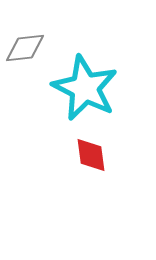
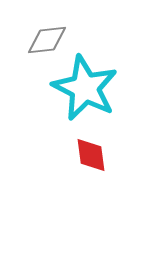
gray diamond: moved 22 px right, 8 px up
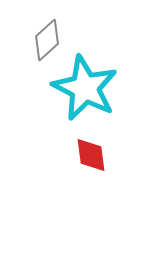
gray diamond: rotated 36 degrees counterclockwise
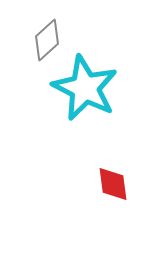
red diamond: moved 22 px right, 29 px down
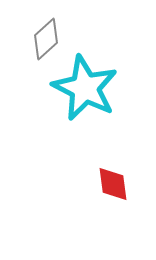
gray diamond: moved 1 px left, 1 px up
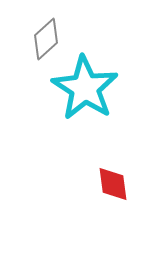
cyan star: rotated 6 degrees clockwise
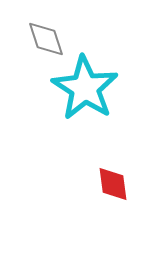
gray diamond: rotated 66 degrees counterclockwise
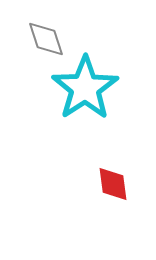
cyan star: rotated 6 degrees clockwise
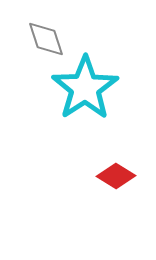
red diamond: moved 3 px right, 8 px up; rotated 51 degrees counterclockwise
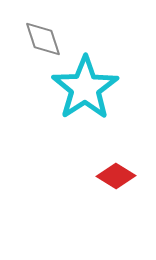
gray diamond: moved 3 px left
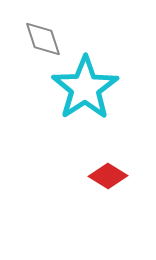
red diamond: moved 8 px left
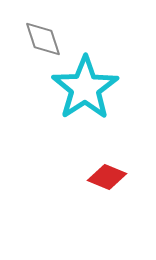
red diamond: moved 1 px left, 1 px down; rotated 9 degrees counterclockwise
